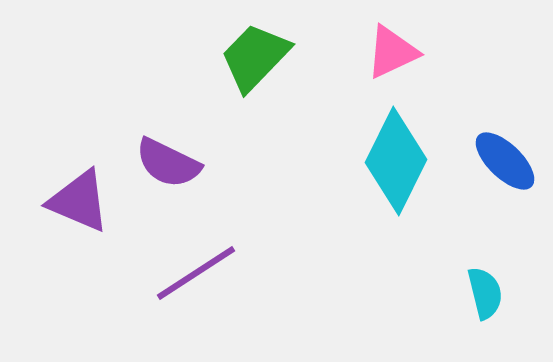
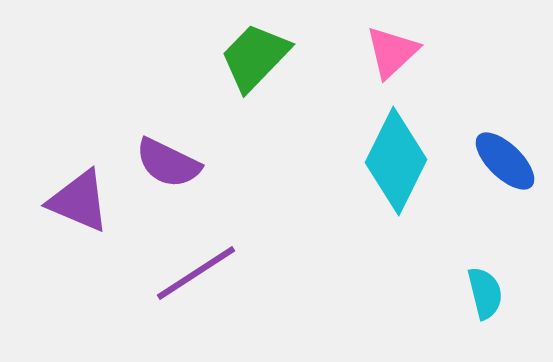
pink triangle: rotated 18 degrees counterclockwise
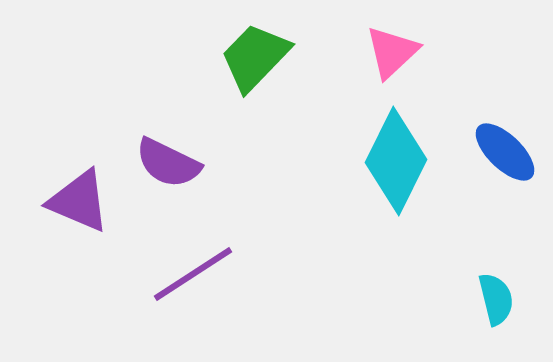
blue ellipse: moved 9 px up
purple line: moved 3 px left, 1 px down
cyan semicircle: moved 11 px right, 6 px down
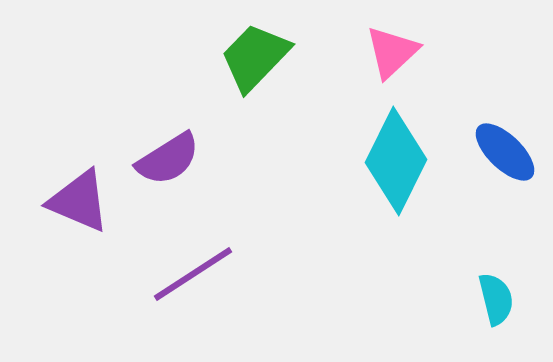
purple semicircle: moved 4 px up; rotated 58 degrees counterclockwise
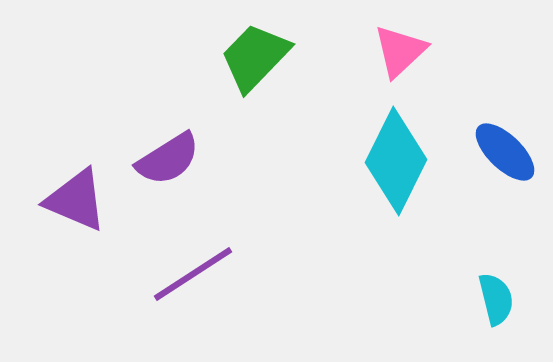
pink triangle: moved 8 px right, 1 px up
purple triangle: moved 3 px left, 1 px up
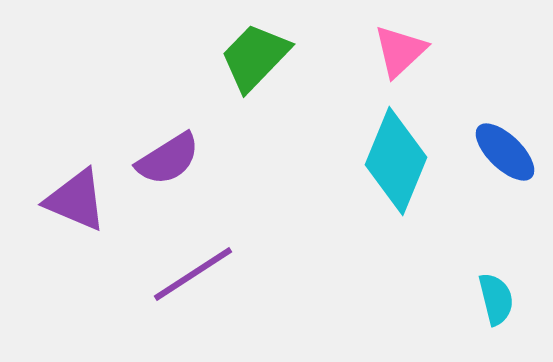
cyan diamond: rotated 4 degrees counterclockwise
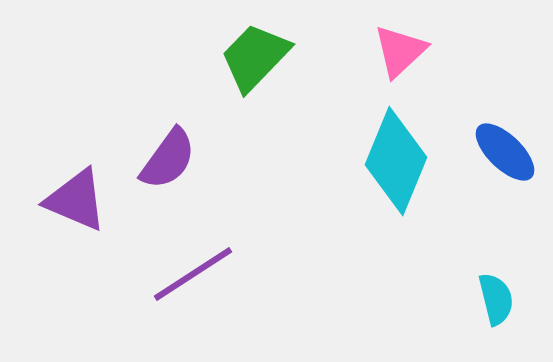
purple semicircle: rotated 22 degrees counterclockwise
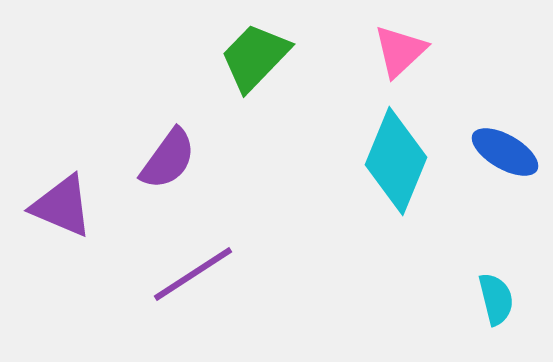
blue ellipse: rotated 14 degrees counterclockwise
purple triangle: moved 14 px left, 6 px down
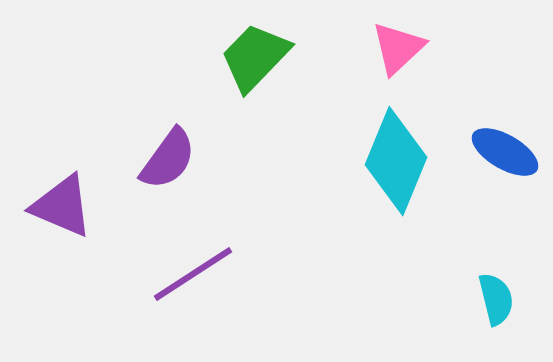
pink triangle: moved 2 px left, 3 px up
